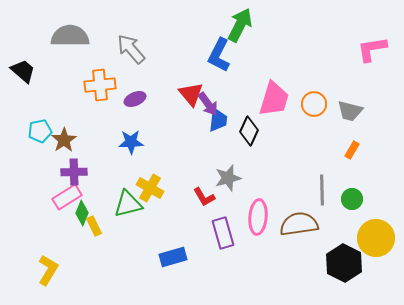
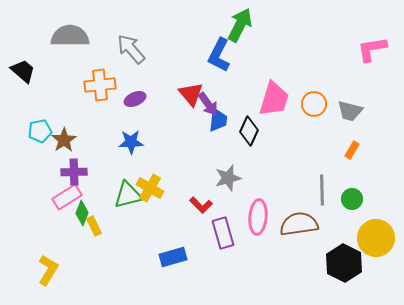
red L-shape: moved 3 px left, 8 px down; rotated 15 degrees counterclockwise
green triangle: moved 9 px up
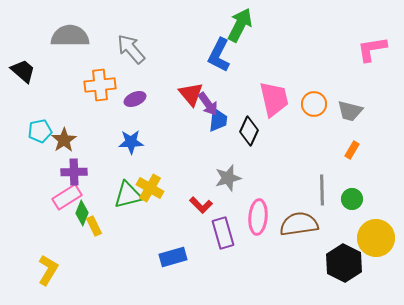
pink trapezoid: rotated 30 degrees counterclockwise
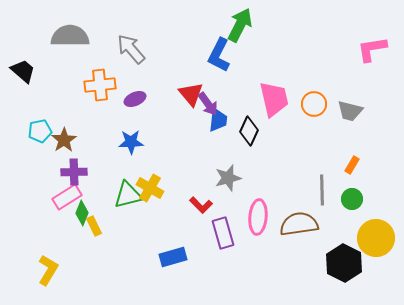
orange rectangle: moved 15 px down
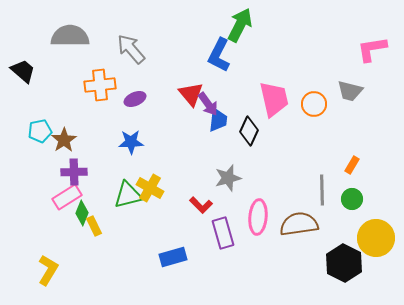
gray trapezoid: moved 20 px up
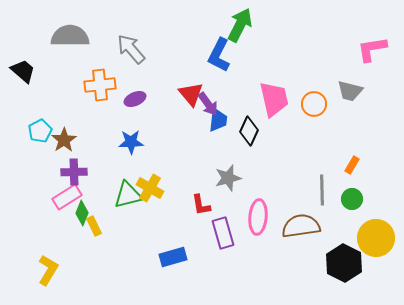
cyan pentagon: rotated 15 degrees counterclockwise
red L-shape: rotated 35 degrees clockwise
brown semicircle: moved 2 px right, 2 px down
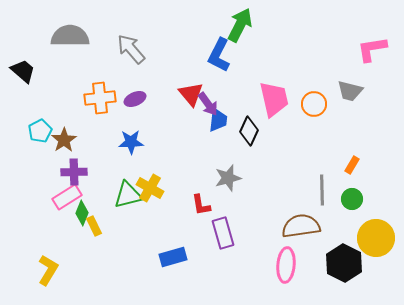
orange cross: moved 13 px down
pink ellipse: moved 28 px right, 48 px down
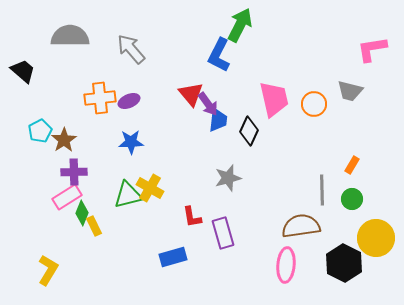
purple ellipse: moved 6 px left, 2 px down
red L-shape: moved 9 px left, 12 px down
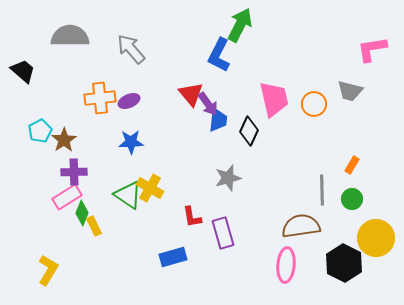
green triangle: rotated 48 degrees clockwise
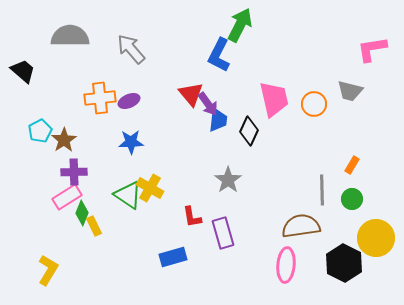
gray star: moved 2 px down; rotated 20 degrees counterclockwise
